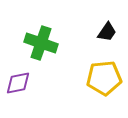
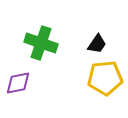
black trapezoid: moved 10 px left, 12 px down
yellow pentagon: moved 1 px right
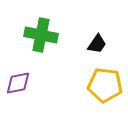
green cross: moved 8 px up; rotated 8 degrees counterclockwise
yellow pentagon: moved 7 px down; rotated 12 degrees clockwise
